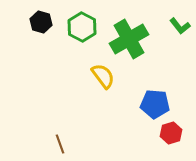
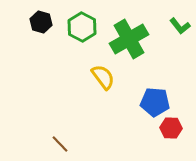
yellow semicircle: moved 1 px down
blue pentagon: moved 2 px up
red hexagon: moved 5 px up; rotated 20 degrees clockwise
brown line: rotated 24 degrees counterclockwise
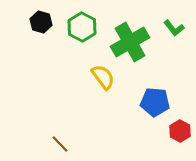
green L-shape: moved 6 px left, 2 px down
green cross: moved 1 px right, 3 px down
red hexagon: moved 9 px right, 3 px down; rotated 25 degrees clockwise
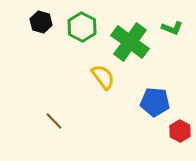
green L-shape: moved 2 px left; rotated 30 degrees counterclockwise
green cross: rotated 24 degrees counterclockwise
brown line: moved 6 px left, 23 px up
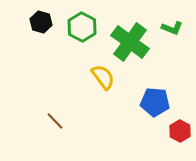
brown line: moved 1 px right
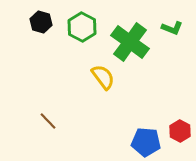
blue pentagon: moved 9 px left, 40 px down
brown line: moved 7 px left
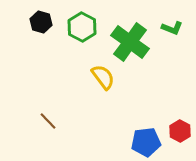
blue pentagon: rotated 12 degrees counterclockwise
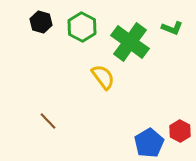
blue pentagon: moved 3 px right, 1 px down; rotated 24 degrees counterclockwise
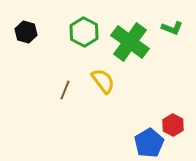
black hexagon: moved 15 px left, 10 px down
green hexagon: moved 2 px right, 5 px down
yellow semicircle: moved 4 px down
brown line: moved 17 px right, 31 px up; rotated 66 degrees clockwise
red hexagon: moved 7 px left, 6 px up
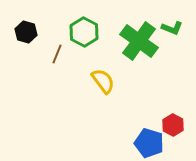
green cross: moved 9 px right, 1 px up
brown line: moved 8 px left, 36 px up
blue pentagon: rotated 24 degrees counterclockwise
